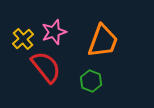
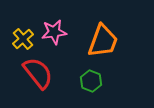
pink star: rotated 10 degrees clockwise
red semicircle: moved 8 px left, 6 px down
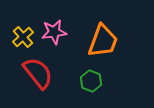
yellow cross: moved 2 px up
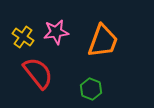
pink star: moved 2 px right
yellow cross: rotated 15 degrees counterclockwise
green hexagon: moved 8 px down
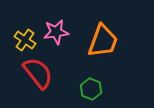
yellow cross: moved 2 px right, 3 px down
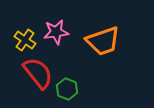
orange trapezoid: rotated 51 degrees clockwise
green hexagon: moved 24 px left
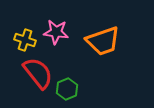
pink star: rotated 15 degrees clockwise
yellow cross: rotated 15 degrees counterclockwise
green hexagon: rotated 15 degrees clockwise
